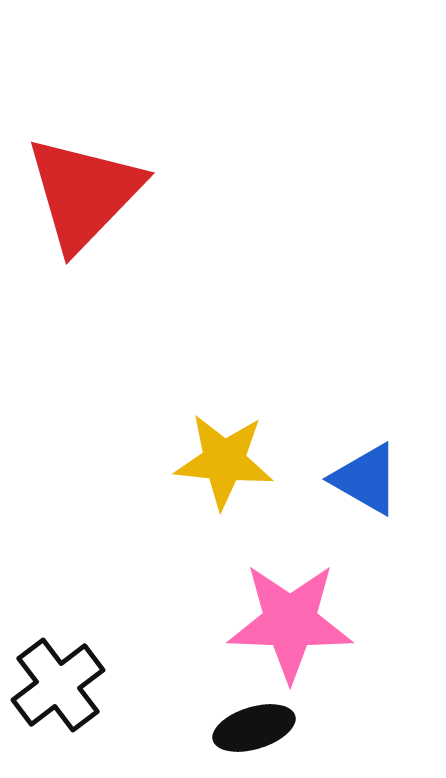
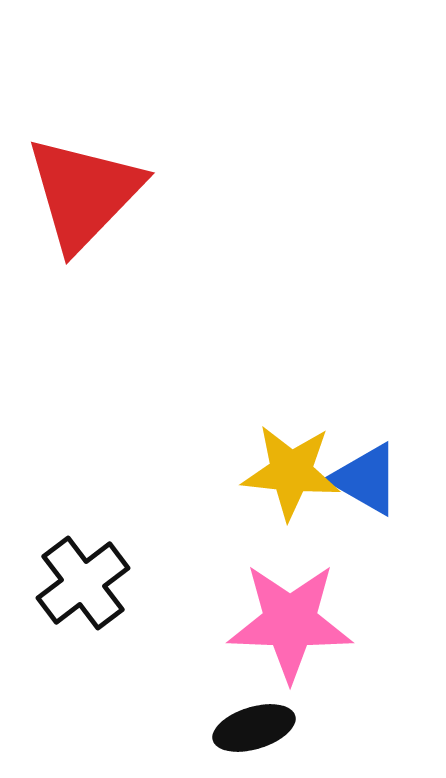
yellow star: moved 67 px right, 11 px down
black cross: moved 25 px right, 102 px up
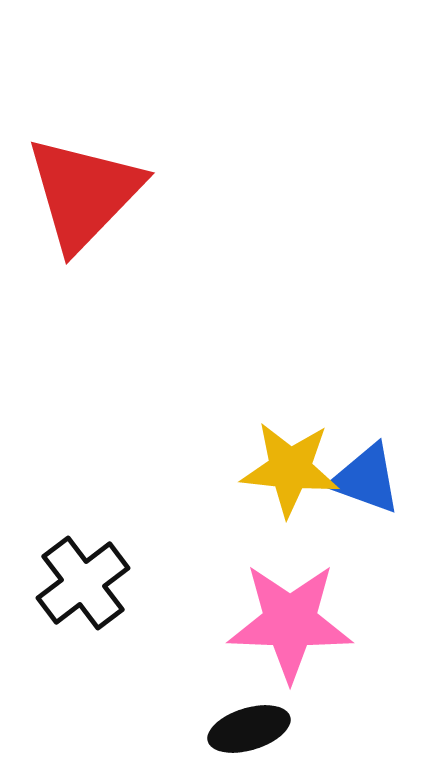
yellow star: moved 1 px left, 3 px up
blue triangle: rotated 10 degrees counterclockwise
black ellipse: moved 5 px left, 1 px down
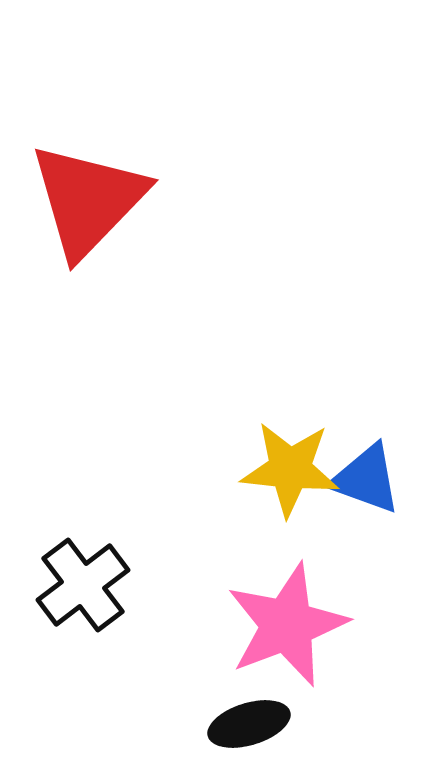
red triangle: moved 4 px right, 7 px down
black cross: moved 2 px down
pink star: moved 3 px left, 3 px down; rotated 23 degrees counterclockwise
black ellipse: moved 5 px up
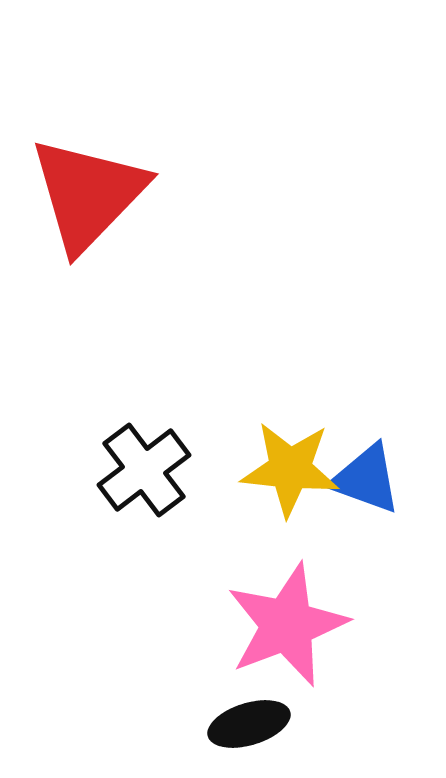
red triangle: moved 6 px up
black cross: moved 61 px right, 115 px up
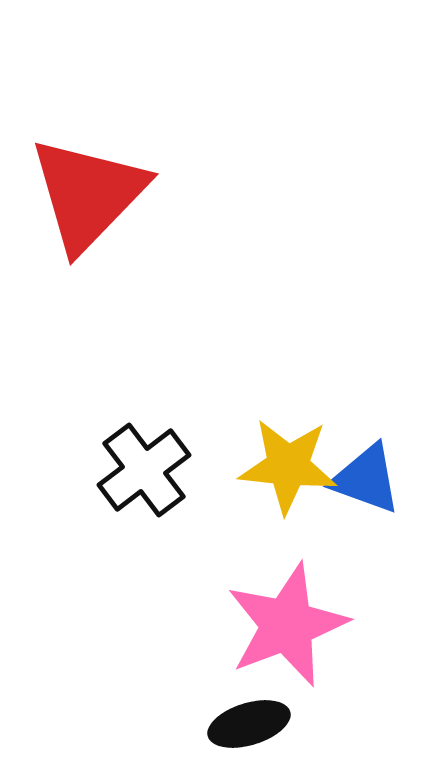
yellow star: moved 2 px left, 3 px up
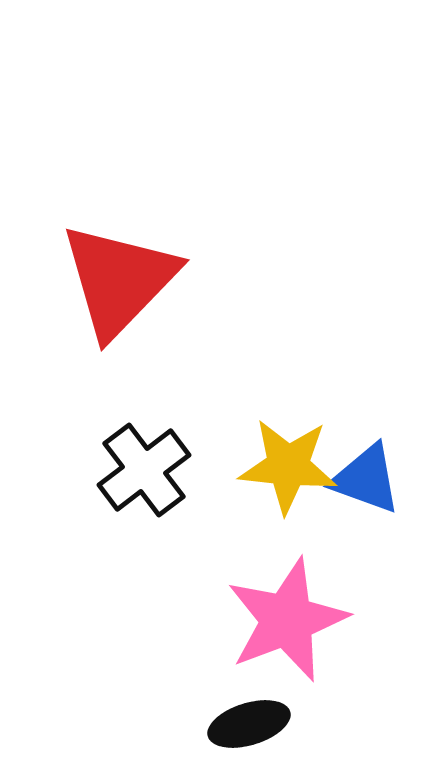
red triangle: moved 31 px right, 86 px down
pink star: moved 5 px up
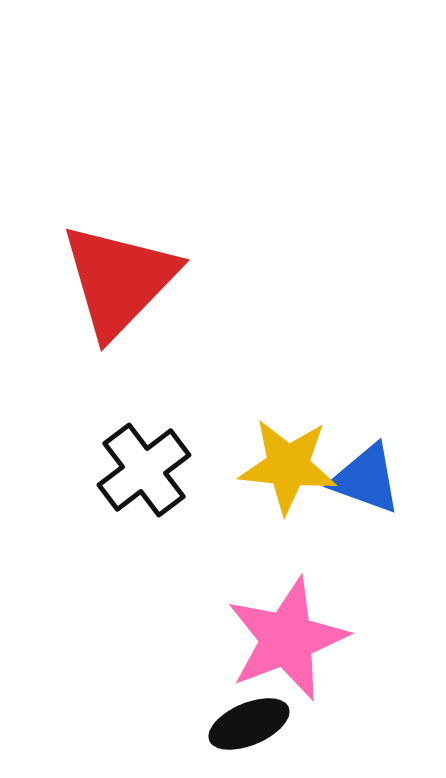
pink star: moved 19 px down
black ellipse: rotated 6 degrees counterclockwise
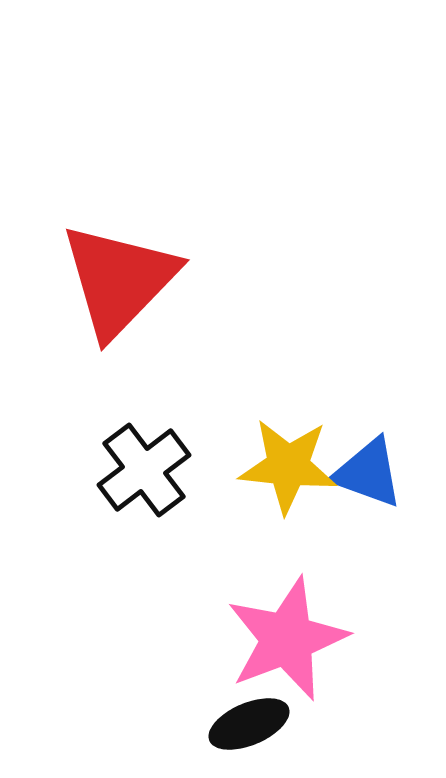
blue triangle: moved 2 px right, 6 px up
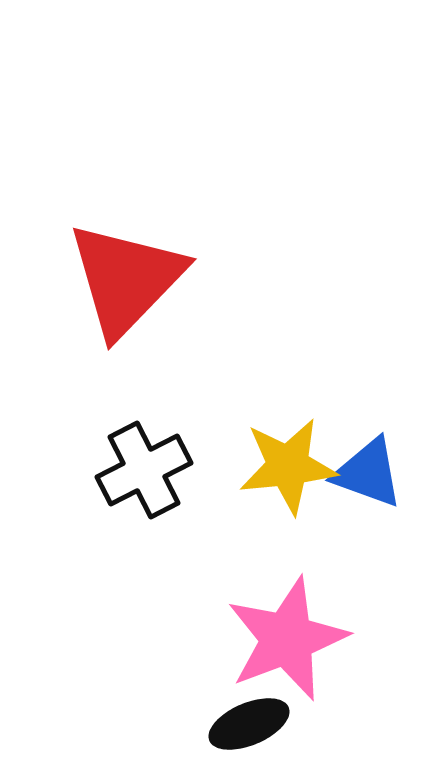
red triangle: moved 7 px right, 1 px up
yellow star: rotated 12 degrees counterclockwise
black cross: rotated 10 degrees clockwise
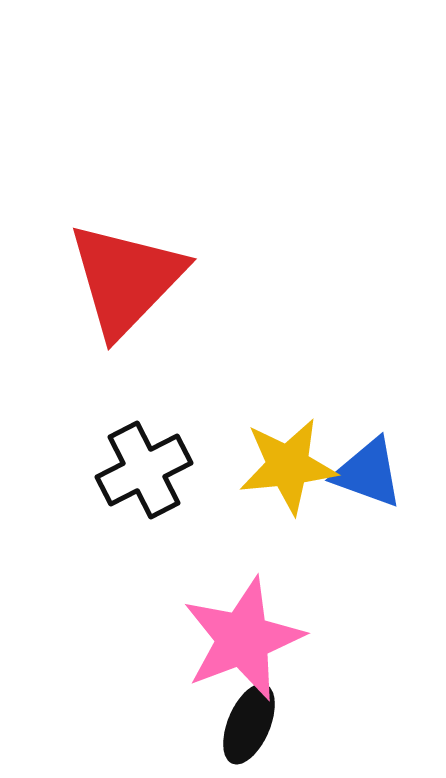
pink star: moved 44 px left
black ellipse: rotated 44 degrees counterclockwise
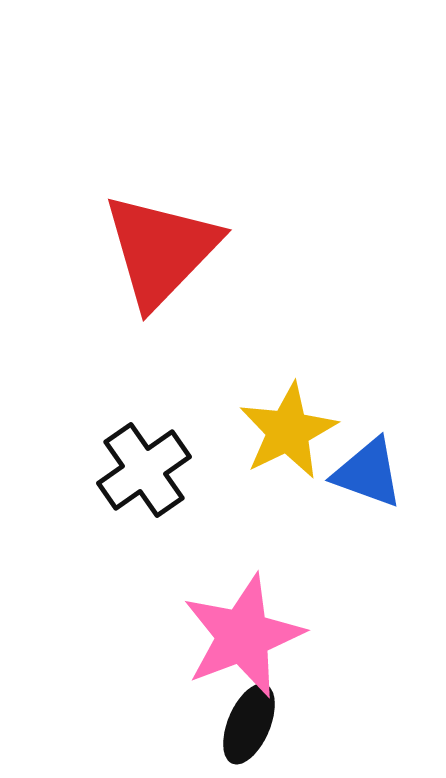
red triangle: moved 35 px right, 29 px up
yellow star: moved 35 px up; rotated 20 degrees counterclockwise
black cross: rotated 8 degrees counterclockwise
pink star: moved 3 px up
